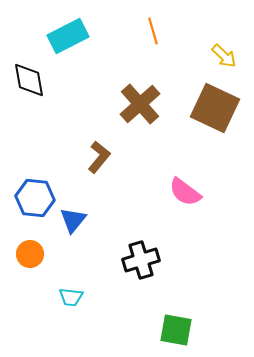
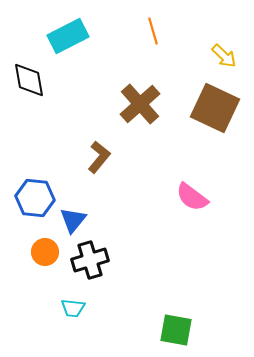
pink semicircle: moved 7 px right, 5 px down
orange circle: moved 15 px right, 2 px up
black cross: moved 51 px left
cyan trapezoid: moved 2 px right, 11 px down
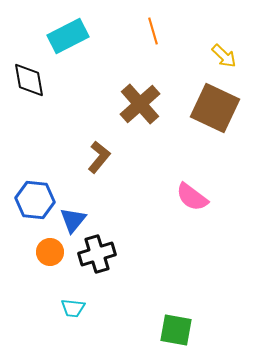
blue hexagon: moved 2 px down
orange circle: moved 5 px right
black cross: moved 7 px right, 6 px up
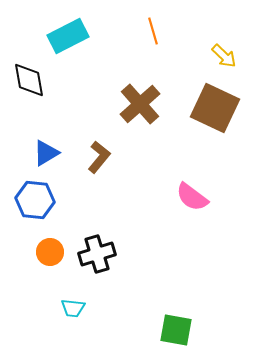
blue triangle: moved 27 px left, 67 px up; rotated 20 degrees clockwise
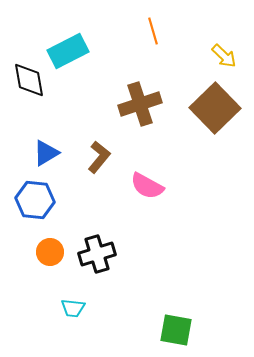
cyan rectangle: moved 15 px down
brown cross: rotated 24 degrees clockwise
brown square: rotated 21 degrees clockwise
pink semicircle: moved 45 px left, 11 px up; rotated 8 degrees counterclockwise
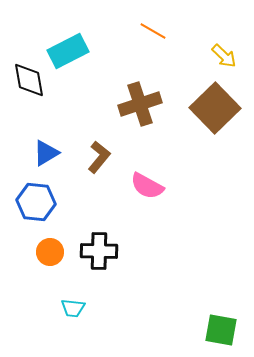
orange line: rotated 44 degrees counterclockwise
blue hexagon: moved 1 px right, 2 px down
black cross: moved 2 px right, 3 px up; rotated 18 degrees clockwise
green square: moved 45 px right
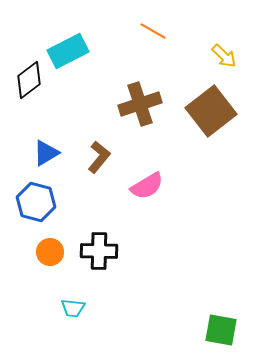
black diamond: rotated 63 degrees clockwise
brown square: moved 4 px left, 3 px down; rotated 6 degrees clockwise
pink semicircle: rotated 60 degrees counterclockwise
blue hexagon: rotated 9 degrees clockwise
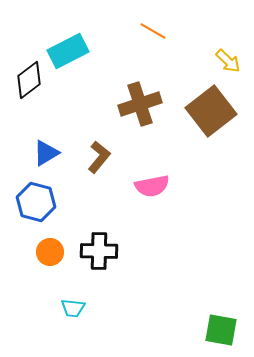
yellow arrow: moved 4 px right, 5 px down
pink semicircle: moved 5 px right; rotated 20 degrees clockwise
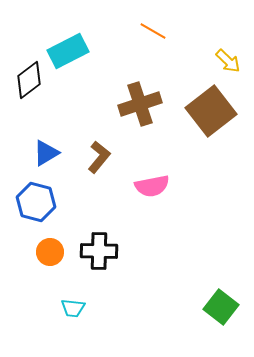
green square: moved 23 px up; rotated 28 degrees clockwise
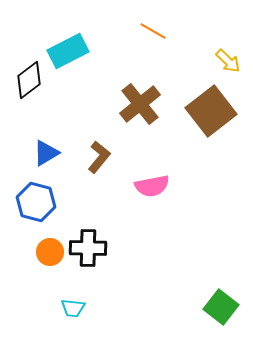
brown cross: rotated 21 degrees counterclockwise
black cross: moved 11 px left, 3 px up
